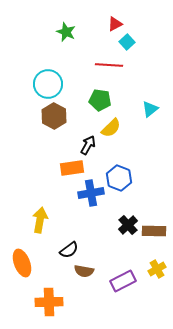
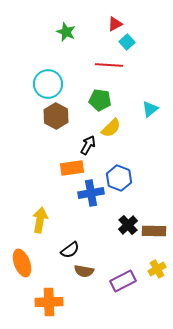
brown hexagon: moved 2 px right
black semicircle: moved 1 px right
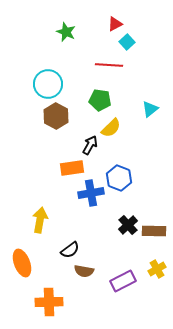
black arrow: moved 2 px right
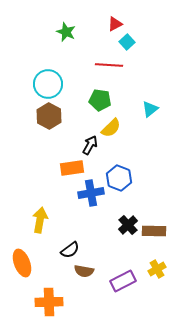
brown hexagon: moved 7 px left
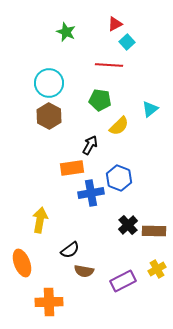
cyan circle: moved 1 px right, 1 px up
yellow semicircle: moved 8 px right, 2 px up
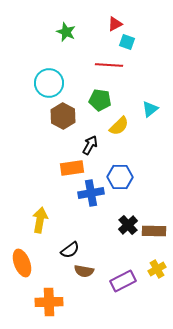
cyan square: rotated 28 degrees counterclockwise
brown hexagon: moved 14 px right
blue hexagon: moved 1 px right, 1 px up; rotated 20 degrees counterclockwise
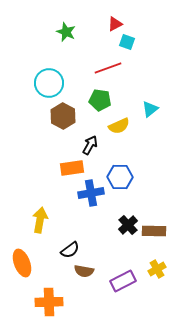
red line: moved 1 px left, 3 px down; rotated 24 degrees counterclockwise
yellow semicircle: rotated 20 degrees clockwise
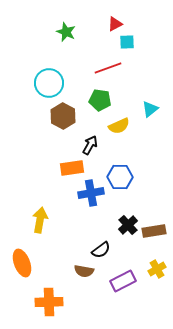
cyan square: rotated 21 degrees counterclockwise
brown rectangle: rotated 10 degrees counterclockwise
black semicircle: moved 31 px right
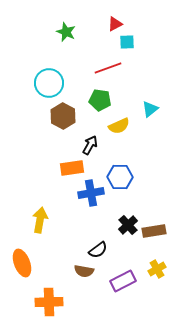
black semicircle: moved 3 px left
